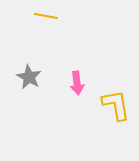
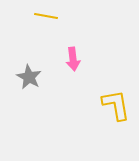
pink arrow: moved 4 px left, 24 px up
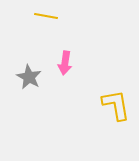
pink arrow: moved 8 px left, 4 px down; rotated 15 degrees clockwise
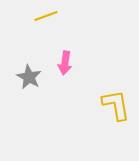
yellow line: rotated 30 degrees counterclockwise
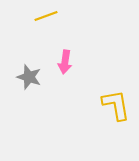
pink arrow: moved 1 px up
gray star: rotated 10 degrees counterclockwise
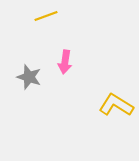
yellow L-shape: rotated 48 degrees counterclockwise
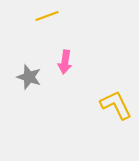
yellow line: moved 1 px right
yellow L-shape: rotated 32 degrees clockwise
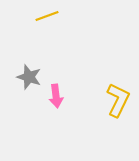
pink arrow: moved 9 px left, 34 px down; rotated 15 degrees counterclockwise
yellow L-shape: moved 2 px right, 5 px up; rotated 52 degrees clockwise
